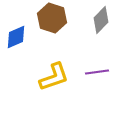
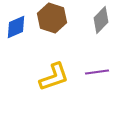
blue diamond: moved 10 px up
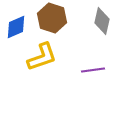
gray diamond: moved 1 px right, 1 px down; rotated 32 degrees counterclockwise
purple line: moved 4 px left, 2 px up
yellow L-shape: moved 12 px left, 20 px up
